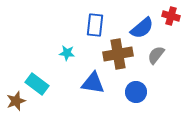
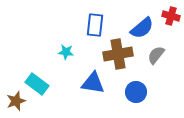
cyan star: moved 1 px left, 1 px up
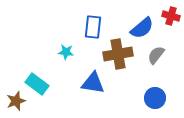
blue rectangle: moved 2 px left, 2 px down
blue circle: moved 19 px right, 6 px down
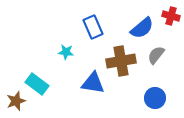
blue rectangle: rotated 30 degrees counterclockwise
brown cross: moved 3 px right, 7 px down
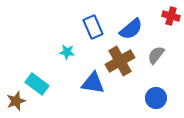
blue semicircle: moved 11 px left, 1 px down
cyan star: moved 1 px right
brown cross: moved 1 px left; rotated 20 degrees counterclockwise
blue circle: moved 1 px right
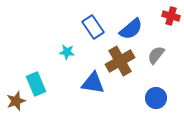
blue rectangle: rotated 10 degrees counterclockwise
cyan rectangle: moved 1 px left; rotated 30 degrees clockwise
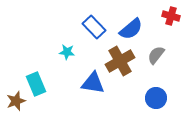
blue rectangle: moved 1 px right; rotated 10 degrees counterclockwise
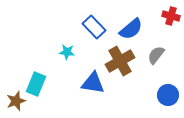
cyan rectangle: rotated 45 degrees clockwise
blue circle: moved 12 px right, 3 px up
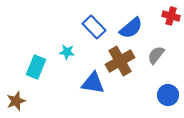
blue semicircle: moved 1 px up
cyan rectangle: moved 17 px up
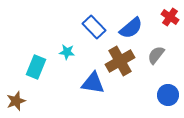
red cross: moved 1 px left, 1 px down; rotated 18 degrees clockwise
